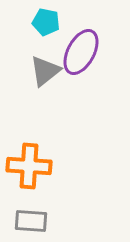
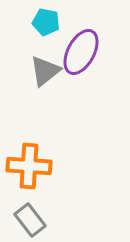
gray rectangle: moved 1 px left, 1 px up; rotated 48 degrees clockwise
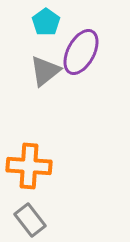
cyan pentagon: rotated 24 degrees clockwise
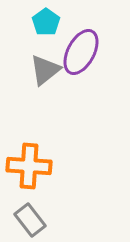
gray triangle: moved 1 px up
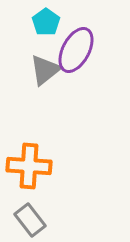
purple ellipse: moved 5 px left, 2 px up
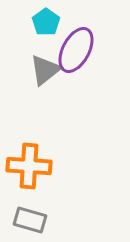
gray rectangle: rotated 36 degrees counterclockwise
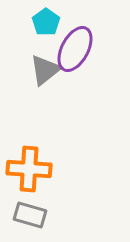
purple ellipse: moved 1 px left, 1 px up
orange cross: moved 3 px down
gray rectangle: moved 5 px up
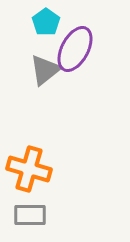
orange cross: rotated 12 degrees clockwise
gray rectangle: rotated 16 degrees counterclockwise
